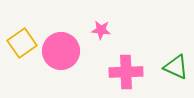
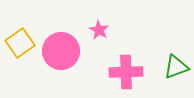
pink star: moved 2 px left; rotated 24 degrees clockwise
yellow square: moved 2 px left
green triangle: rotated 44 degrees counterclockwise
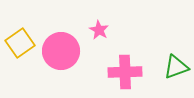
pink cross: moved 1 px left
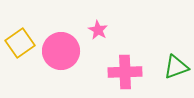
pink star: moved 1 px left
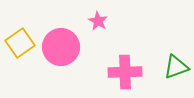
pink star: moved 9 px up
pink circle: moved 4 px up
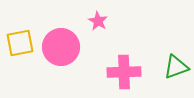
yellow square: rotated 24 degrees clockwise
pink cross: moved 1 px left
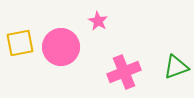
pink cross: rotated 20 degrees counterclockwise
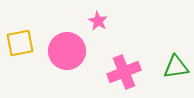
pink circle: moved 6 px right, 4 px down
green triangle: rotated 12 degrees clockwise
